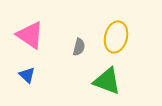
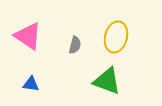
pink triangle: moved 2 px left, 1 px down
gray semicircle: moved 4 px left, 2 px up
blue triangle: moved 4 px right, 9 px down; rotated 36 degrees counterclockwise
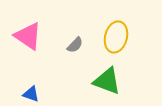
gray semicircle: rotated 30 degrees clockwise
blue triangle: moved 10 px down; rotated 12 degrees clockwise
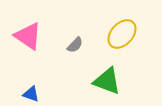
yellow ellipse: moved 6 px right, 3 px up; rotated 28 degrees clockwise
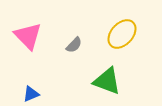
pink triangle: rotated 12 degrees clockwise
gray semicircle: moved 1 px left
blue triangle: rotated 42 degrees counterclockwise
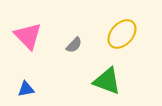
blue triangle: moved 5 px left, 5 px up; rotated 12 degrees clockwise
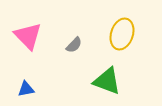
yellow ellipse: rotated 24 degrees counterclockwise
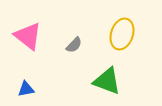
pink triangle: rotated 8 degrees counterclockwise
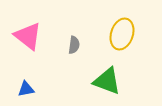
gray semicircle: rotated 36 degrees counterclockwise
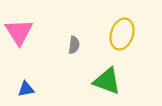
pink triangle: moved 9 px left, 4 px up; rotated 20 degrees clockwise
